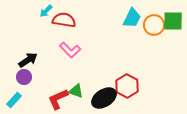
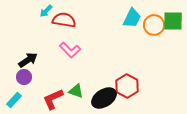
red L-shape: moved 5 px left
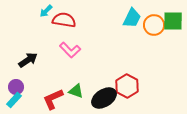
purple circle: moved 8 px left, 10 px down
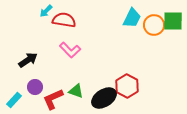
purple circle: moved 19 px right
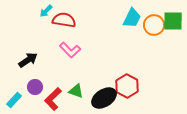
red L-shape: rotated 20 degrees counterclockwise
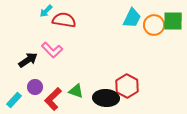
pink L-shape: moved 18 px left
black ellipse: moved 2 px right; rotated 35 degrees clockwise
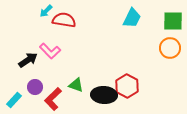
orange circle: moved 16 px right, 23 px down
pink L-shape: moved 2 px left, 1 px down
green triangle: moved 6 px up
black ellipse: moved 2 px left, 3 px up
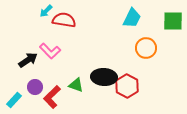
orange circle: moved 24 px left
black ellipse: moved 18 px up
red L-shape: moved 1 px left, 2 px up
